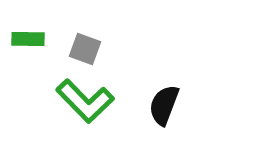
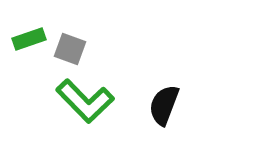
green rectangle: moved 1 px right; rotated 20 degrees counterclockwise
gray square: moved 15 px left
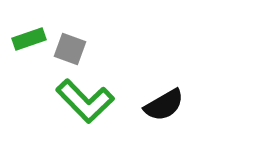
black semicircle: rotated 141 degrees counterclockwise
